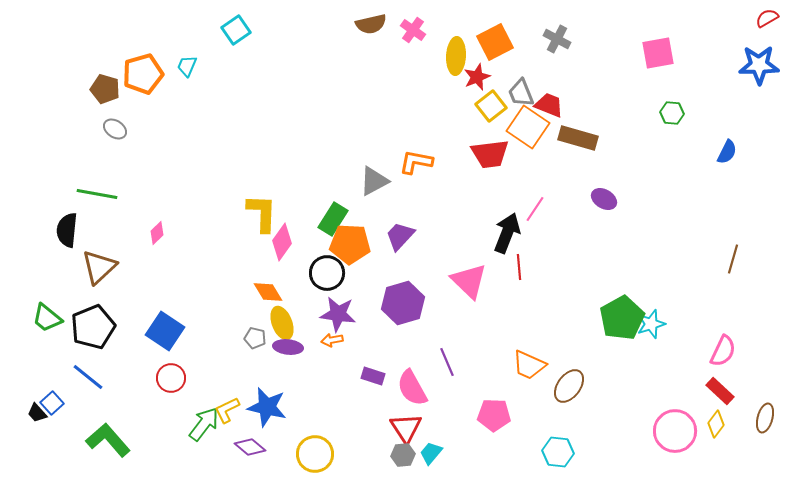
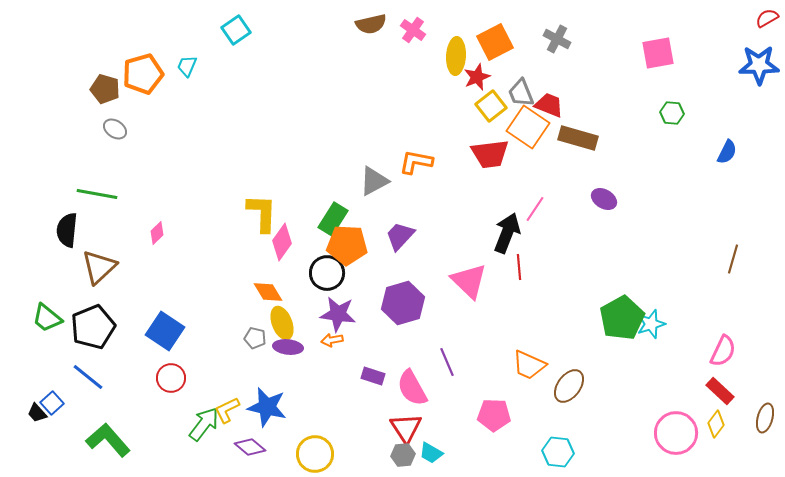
orange pentagon at (350, 244): moved 3 px left, 1 px down
pink circle at (675, 431): moved 1 px right, 2 px down
cyan trapezoid at (431, 453): rotated 100 degrees counterclockwise
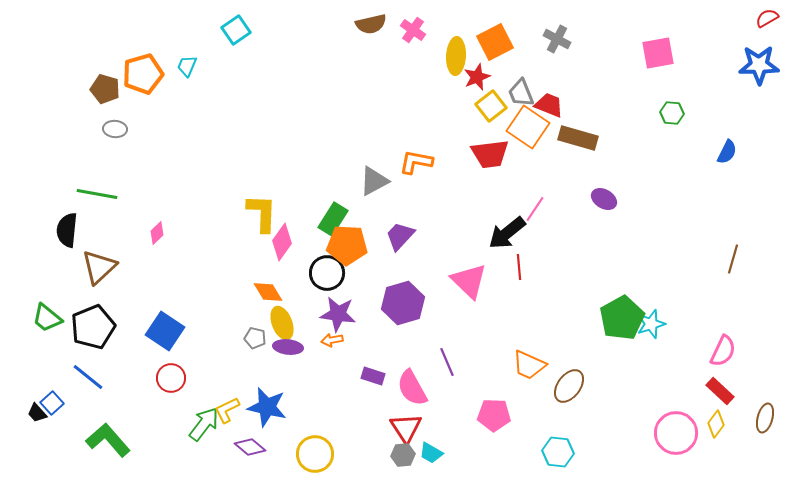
gray ellipse at (115, 129): rotated 30 degrees counterclockwise
black arrow at (507, 233): rotated 150 degrees counterclockwise
